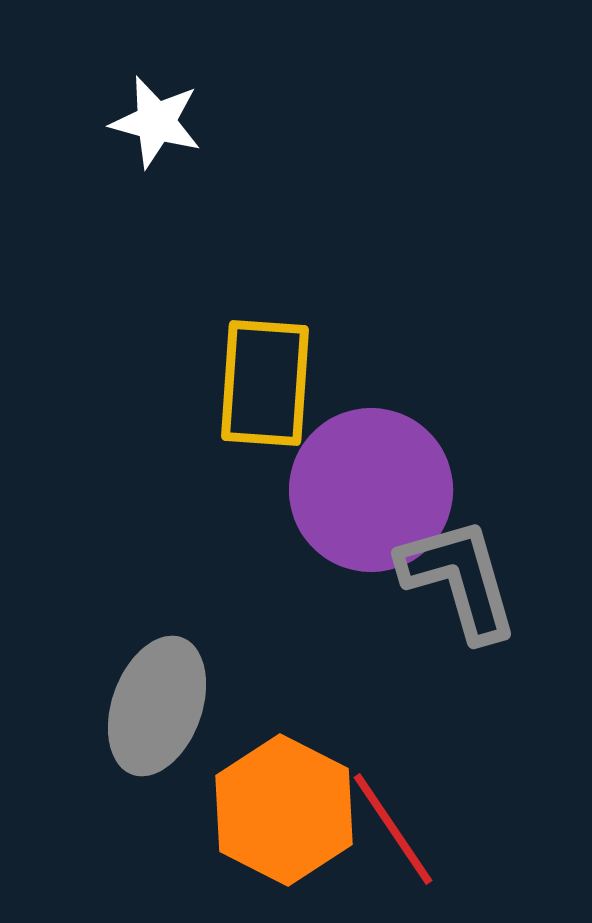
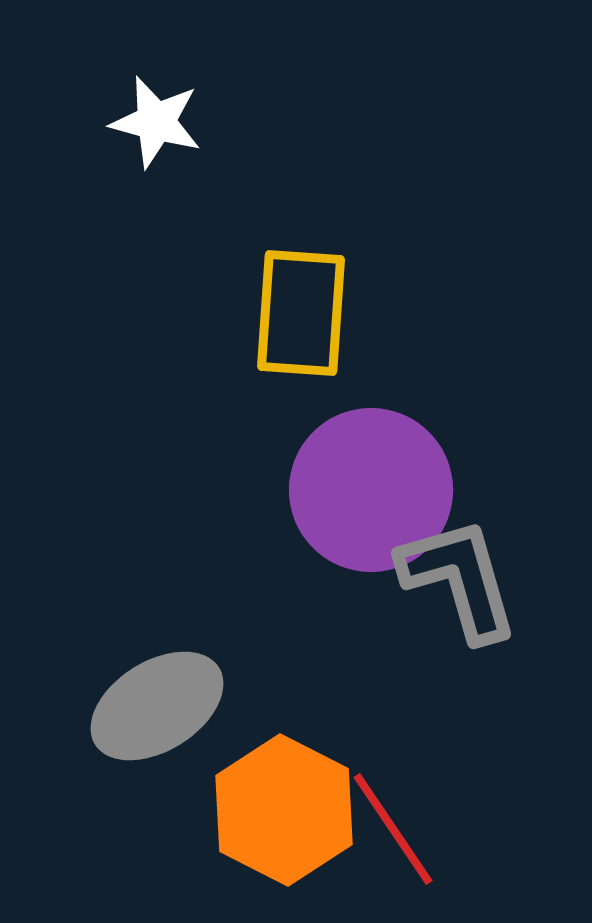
yellow rectangle: moved 36 px right, 70 px up
gray ellipse: rotated 38 degrees clockwise
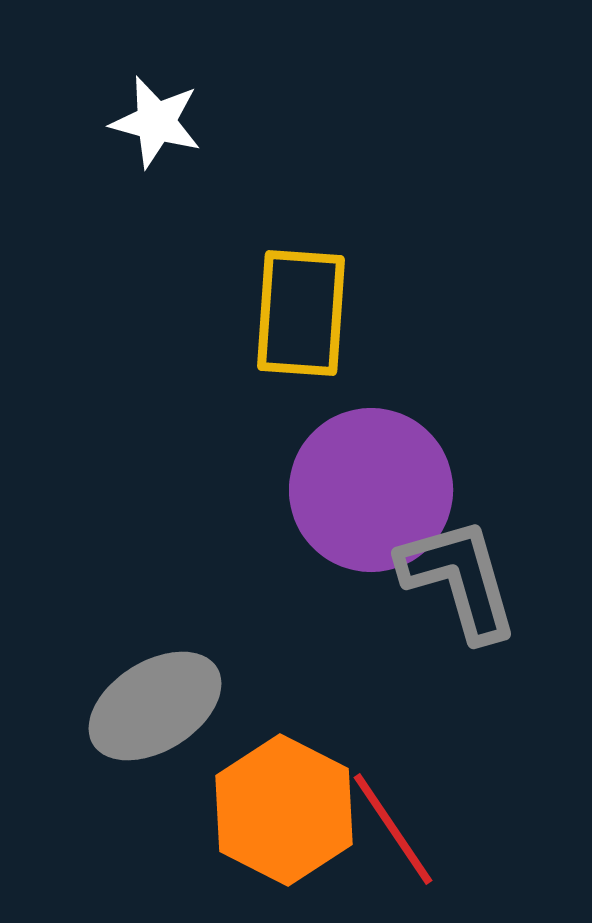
gray ellipse: moved 2 px left
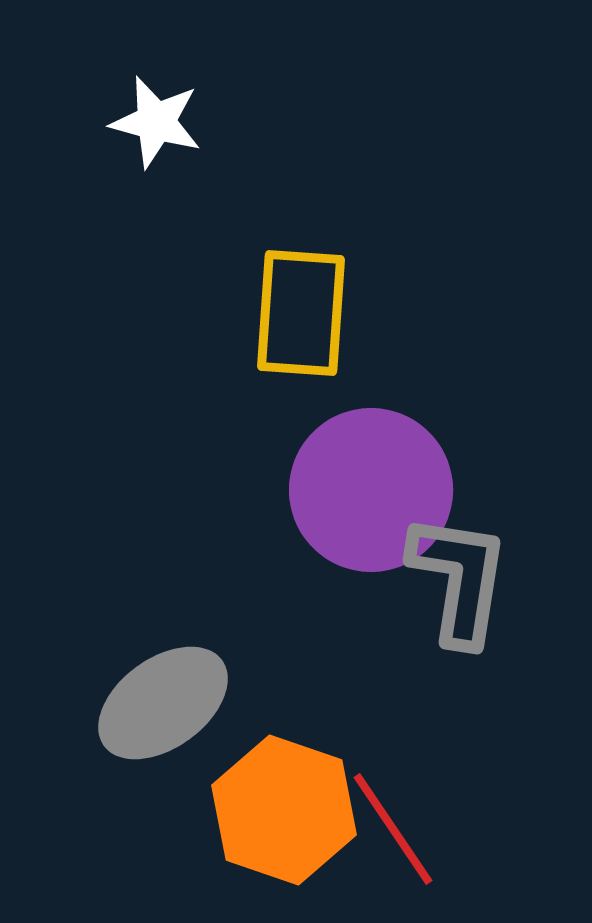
gray L-shape: rotated 25 degrees clockwise
gray ellipse: moved 8 px right, 3 px up; rotated 4 degrees counterclockwise
orange hexagon: rotated 8 degrees counterclockwise
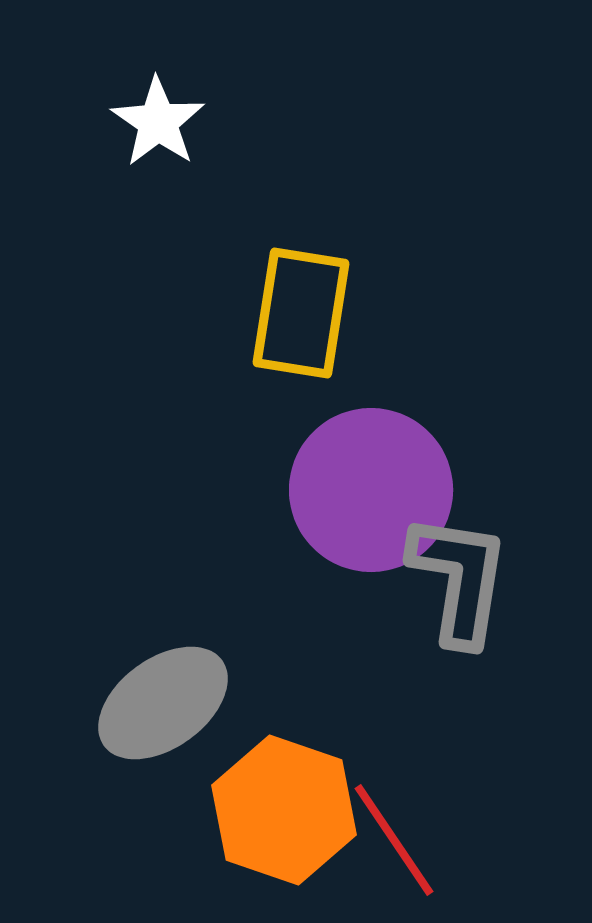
white star: moved 2 px right; rotated 20 degrees clockwise
yellow rectangle: rotated 5 degrees clockwise
red line: moved 1 px right, 11 px down
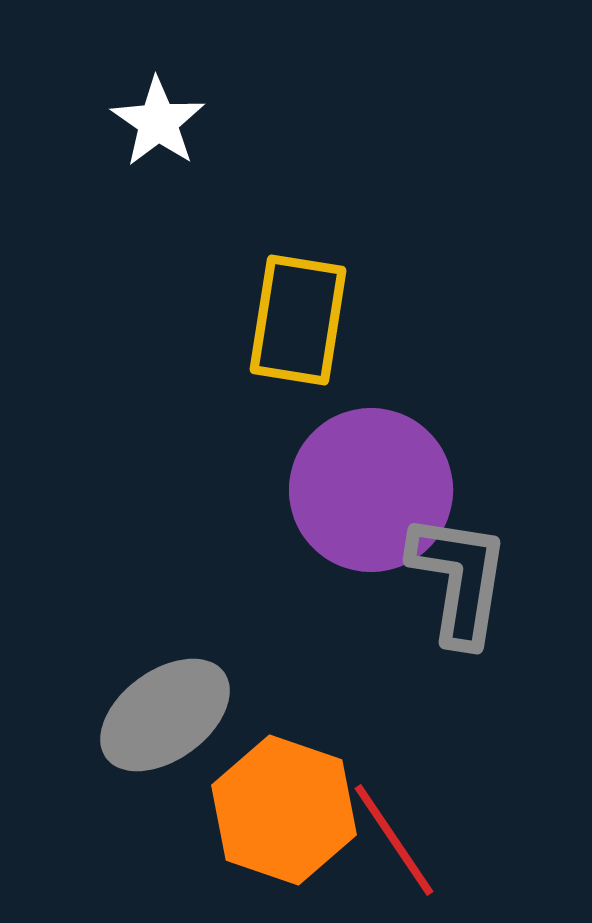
yellow rectangle: moved 3 px left, 7 px down
gray ellipse: moved 2 px right, 12 px down
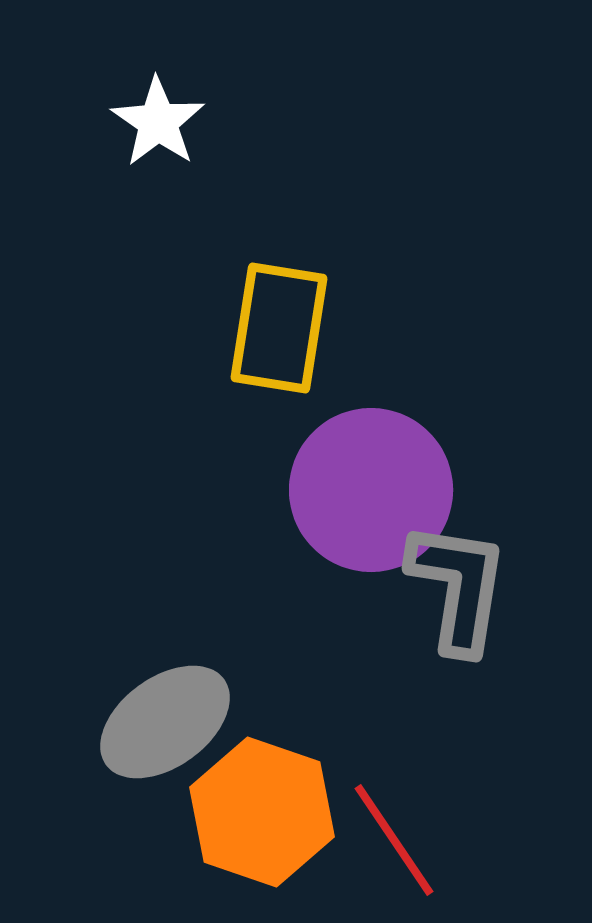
yellow rectangle: moved 19 px left, 8 px down
gray L-shape: moved 1 px left, 8 px down
gray ellipse: moved 7 px down
orange hexagon: moved 22 px left, 2 px down
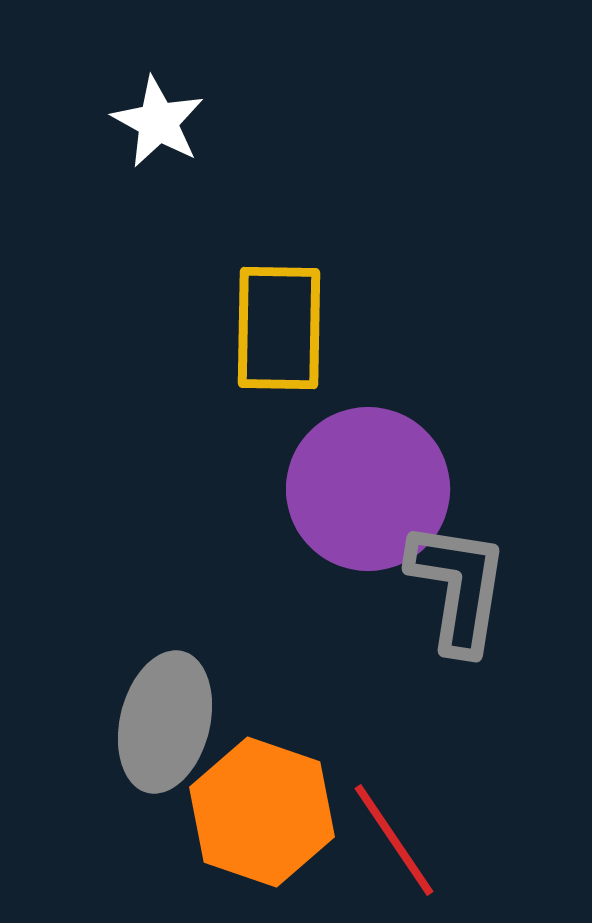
white star: rotated 6 degrees counterclockwise
yellow rectangle: rotated 8 degrees counterclockwise
purple circle: moved 3 px left, 1 px up
gray ellipse: rotated 40 degrees counterclockwise
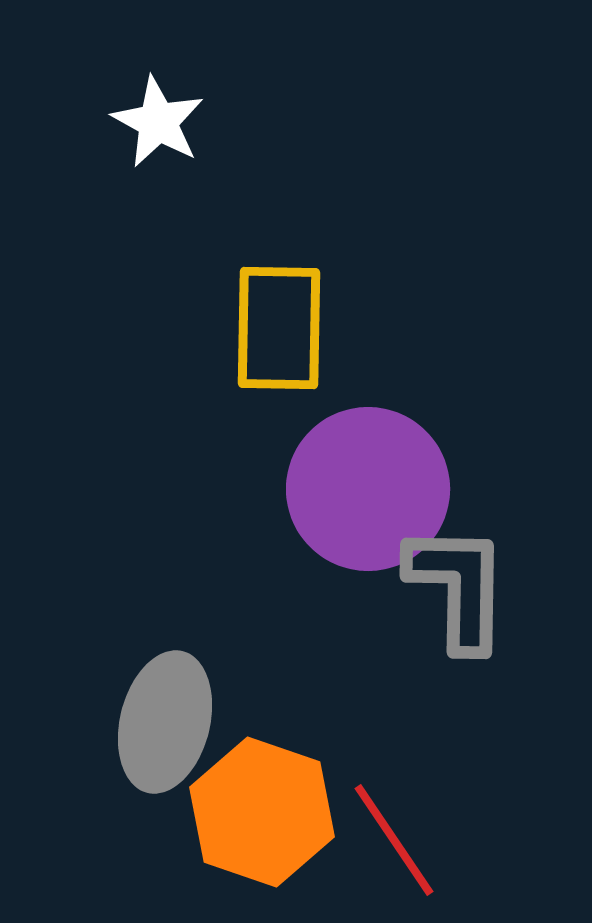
gray L-shape: rotated 8 degrees counterclockwise
